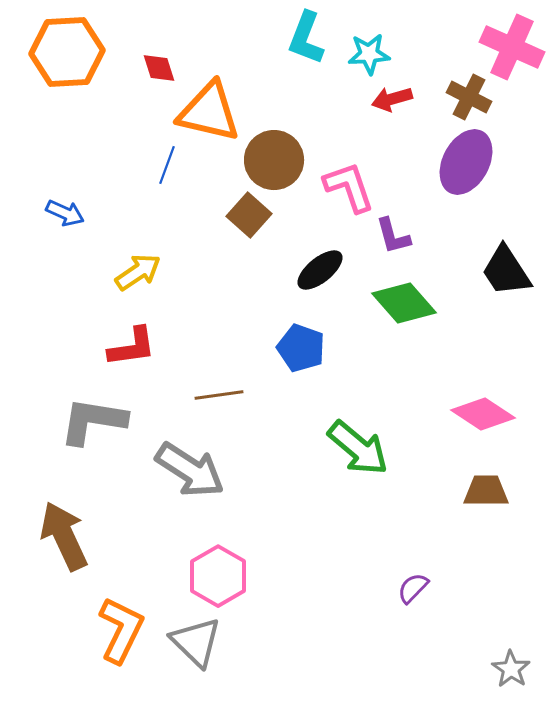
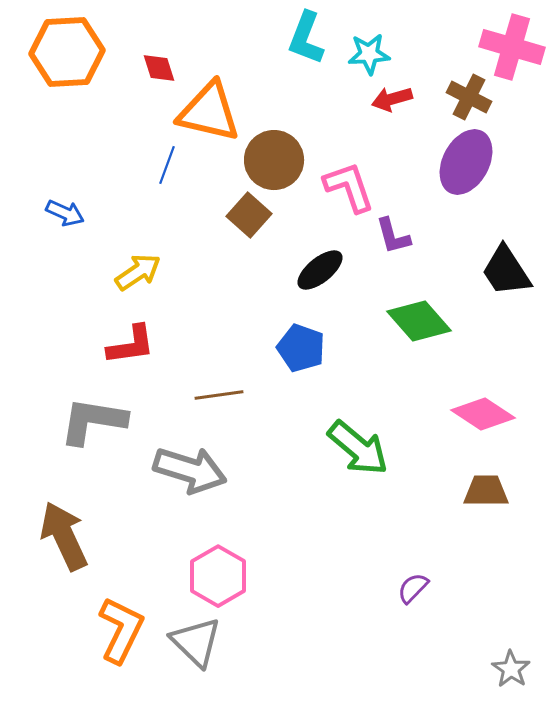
pink cross: rotated 8 degrees counterclockwise
green diamond: moved 15 px right, 18 px down
red L-shape: moved 1 px left, 2 px up
gray arrow: rotated 16 degrees counterclockwise
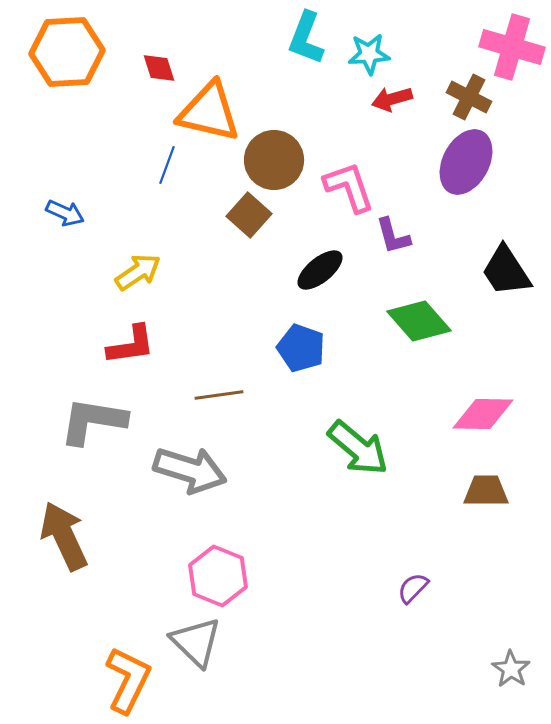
pink diamond: rotated 32 degrees counterclockwise
pink hexagon: rotated 8 degrees counterclockwise
orange L-shape: moved 7 px right, 50 px down
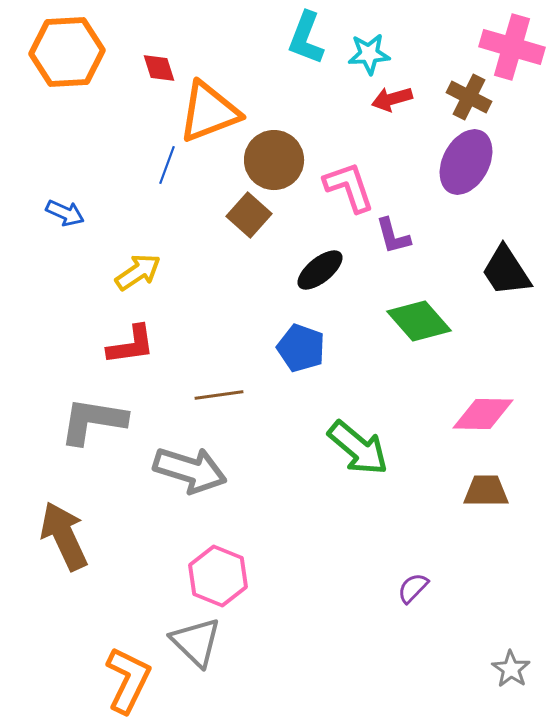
orange triangle: rotated 34 degrees counterclockwise
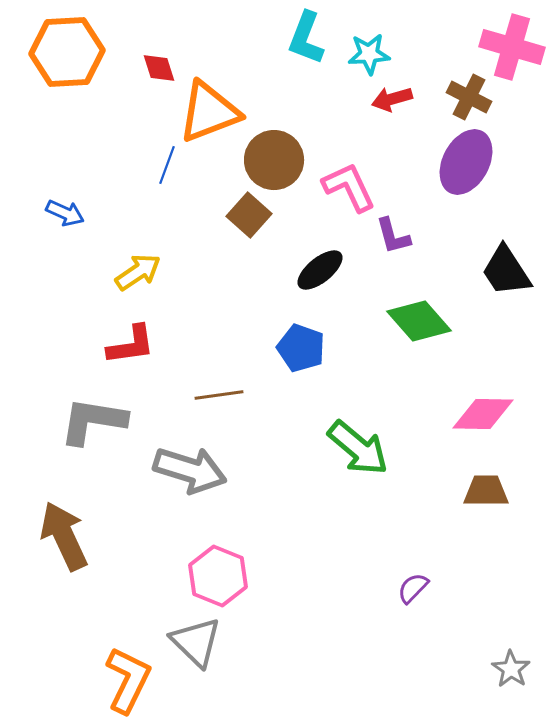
pink L-shape: rotated 6 degrees counterclockwise
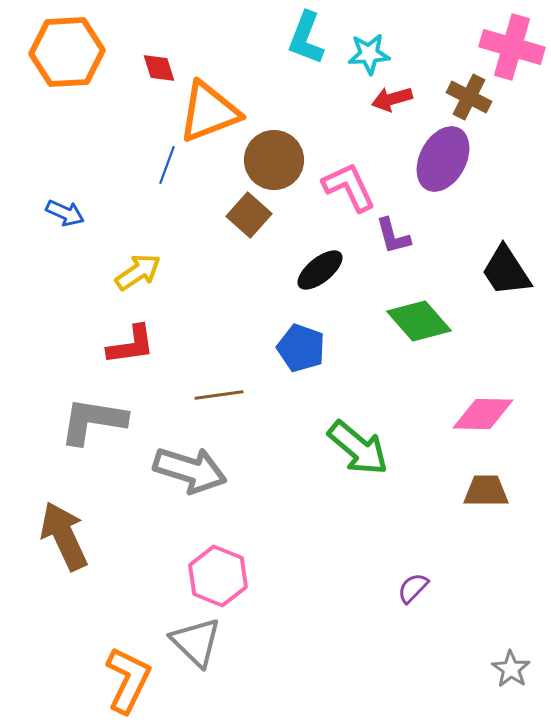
purple ellipse: moved 23 px left, 3 px up
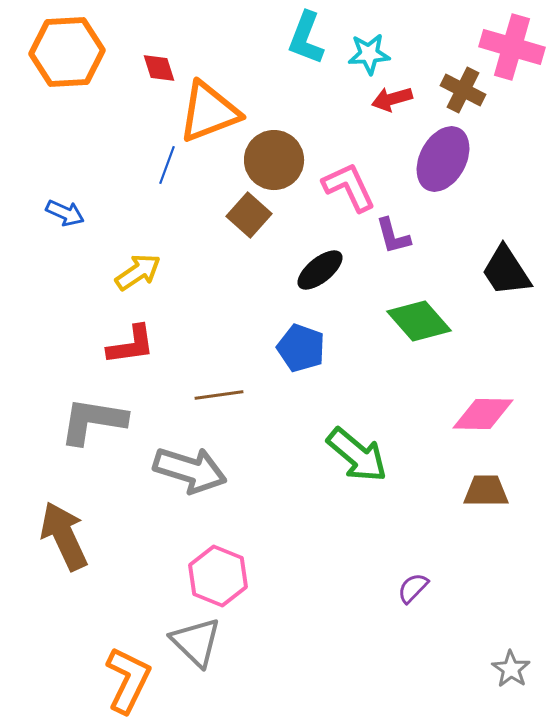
brown cross: moved 6 px left, 7 px up
green arrow: moved 1 px left, 7 px down
